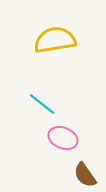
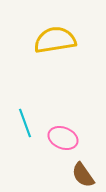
cyan line: moved 17 px left, 19 px down; rotated 32 degrees clockwise
brown semicircle: moved 2 px left
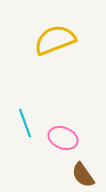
yellow semicircle: rotated 12 degrees counterclockwise
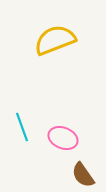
cyan line: moved 3 px left, 4 px down
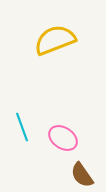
pink ellipse: rotated 12 degrees clockwise
brown semicircle: moved 1 px left
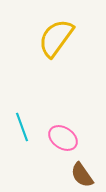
yellow semicircle: moved 1 px right, 2 px up; rotated 33 degrees counterclockwise
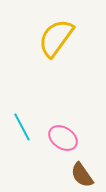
cyan line: rotated 8 degrees counterclockwise
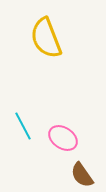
yellow semicircle: moved 10 px left; rotated 57 degrees counterclockwise
cyan line: moved 1 px right, 1 px up
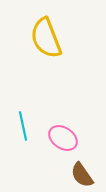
cyan line: rotated 16 degrees clockwise
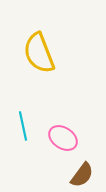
yellow semicircle: moved 7 px left, 15 px down
brown semicircle: rotated 108 degrees counterclockwise
